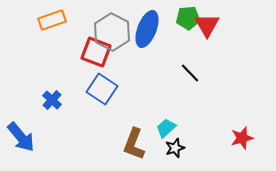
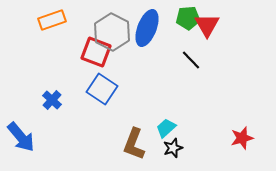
blue ellipse: moved 1 px up
black line: moved 1 px right, 13 px up
black star: moved 2 px left
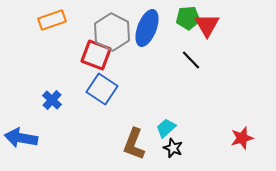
red square: moved 3 px down
blue arrow: moved 1 px down; rotated 140 degrees clockwise
black star: rotated 30 degrees counterclockwise
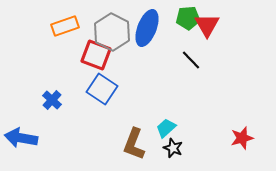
orange rectangle: moved 13 px right, 6 px down
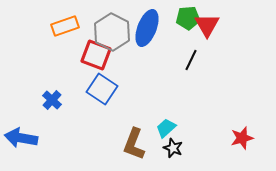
black line: rotated 70 degrees clockwise
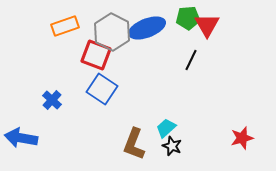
blue ellipse: rotated 48 degrees clockwise
black star: moved 1 px left, 2 px up
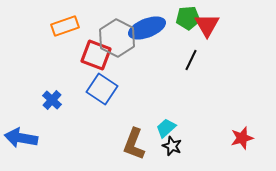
gray hexagon: moved 5 px right, 6 px down
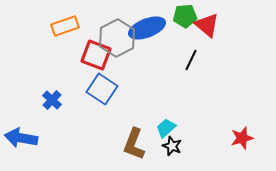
green pentagon: moved 3 px left, 2 px up
red triangle: rotated 20 degrees counterclockwise
gray hexagon: rotated 6 degrees clockwise
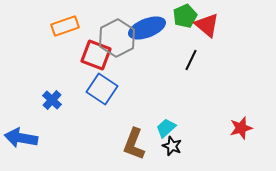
green pentagon: rotated 20 degrees counterclockwise
red star: moved 1 px left, 10 px up
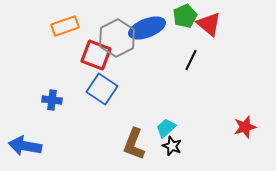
red triangle: moved 2 px right, 1 px up
blue cross: rotated 36 degrees counterclockwise
red star: moved 4 px right, 1 px up
blue arrow: moved 4 px right, 8 px down
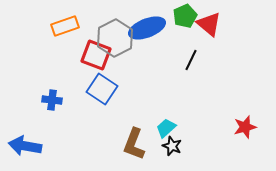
gray hexagon: moved 2 px left
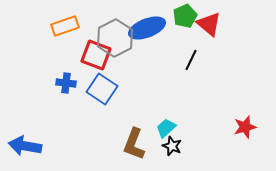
blue cross: moved 14 px right, 17 px up
